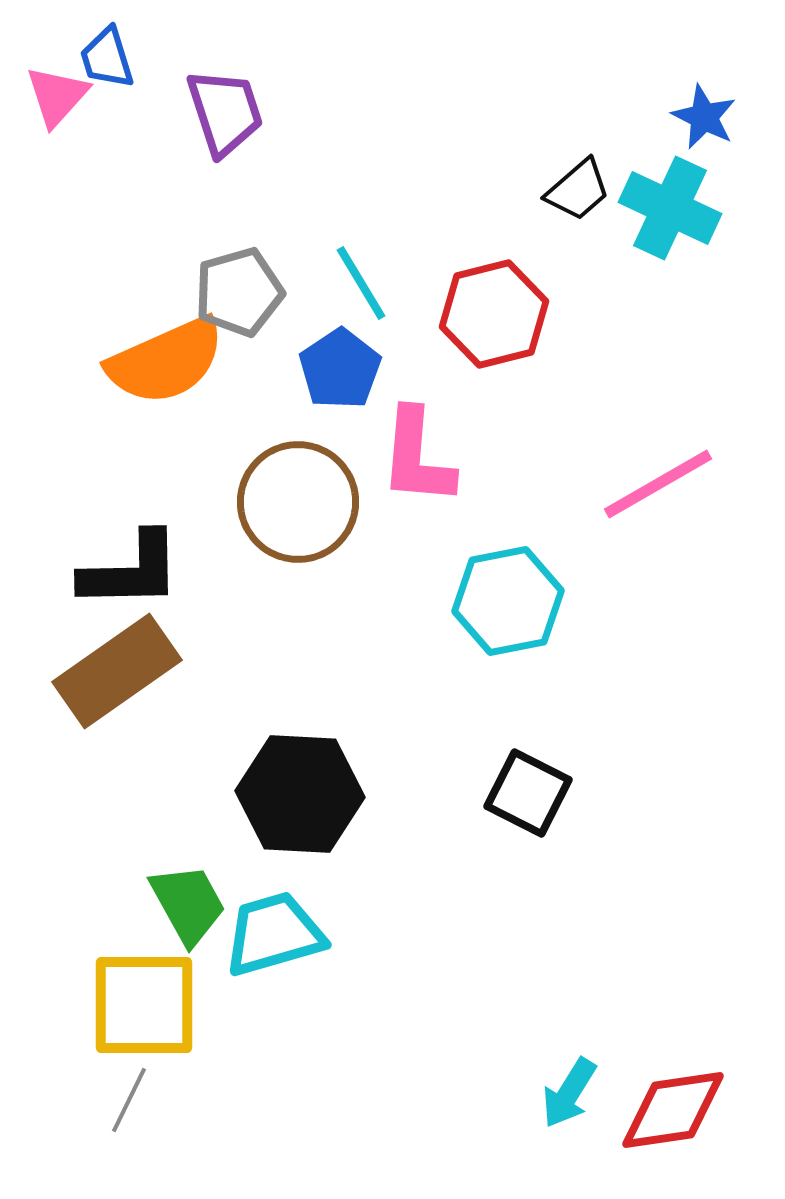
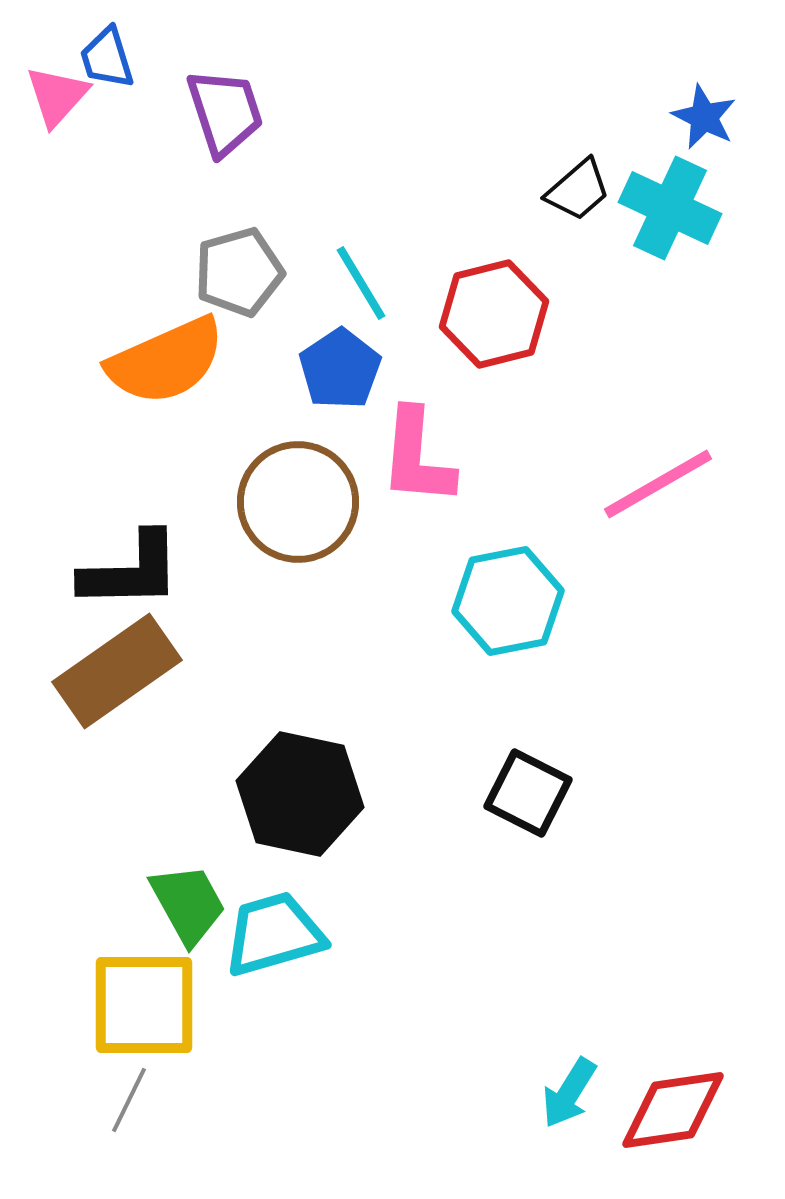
gray pentagon: moved 20 px up
black hexagon: rotated 9 degrees clockwise
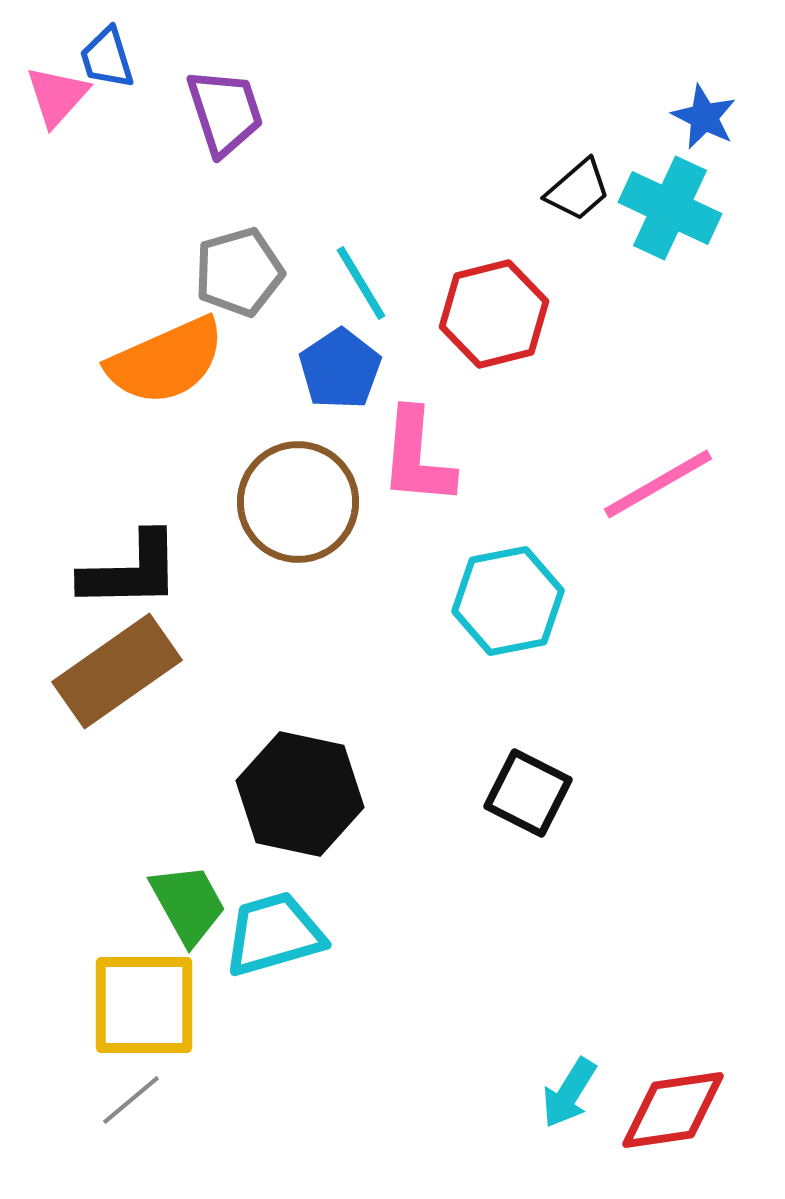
gray line: moved 2 px right; rotated 24 degrees clockwise
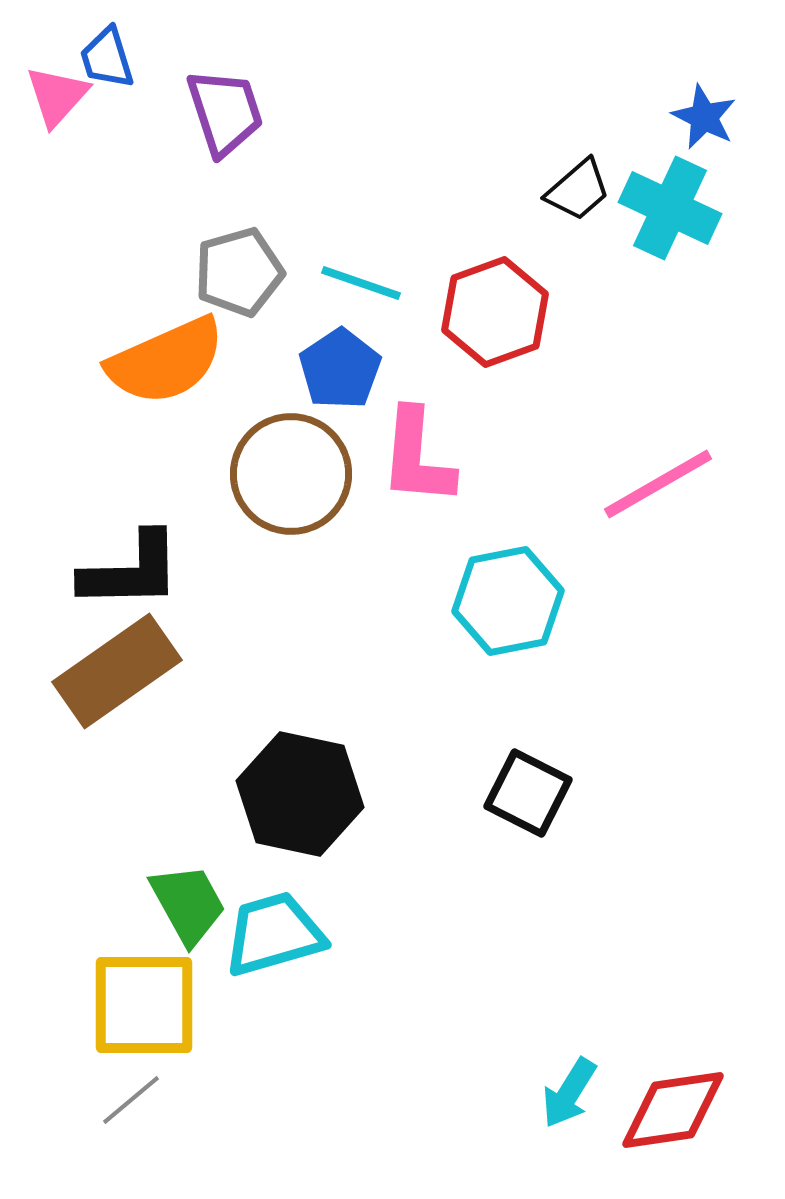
cyan line: rotated 40 degrees counterclockwise
red hexagon: moved 1 px right, 2 px up; rotated 6 degrees counterclockwise
brown circle: moved 7 px left, 28 px up
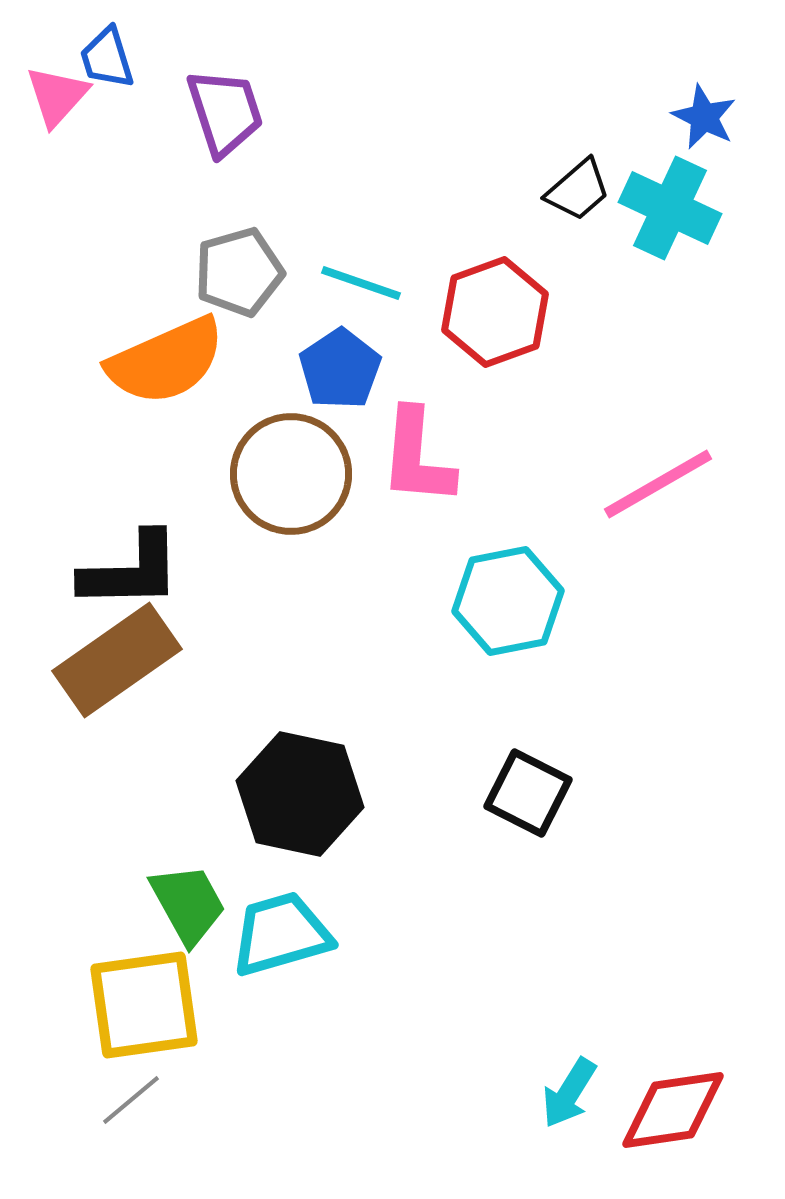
brown rectangle: moved 11 px up
cyan trapezoid: moved 7 px right
yellow square: rotated 8 degrees counterclockwise
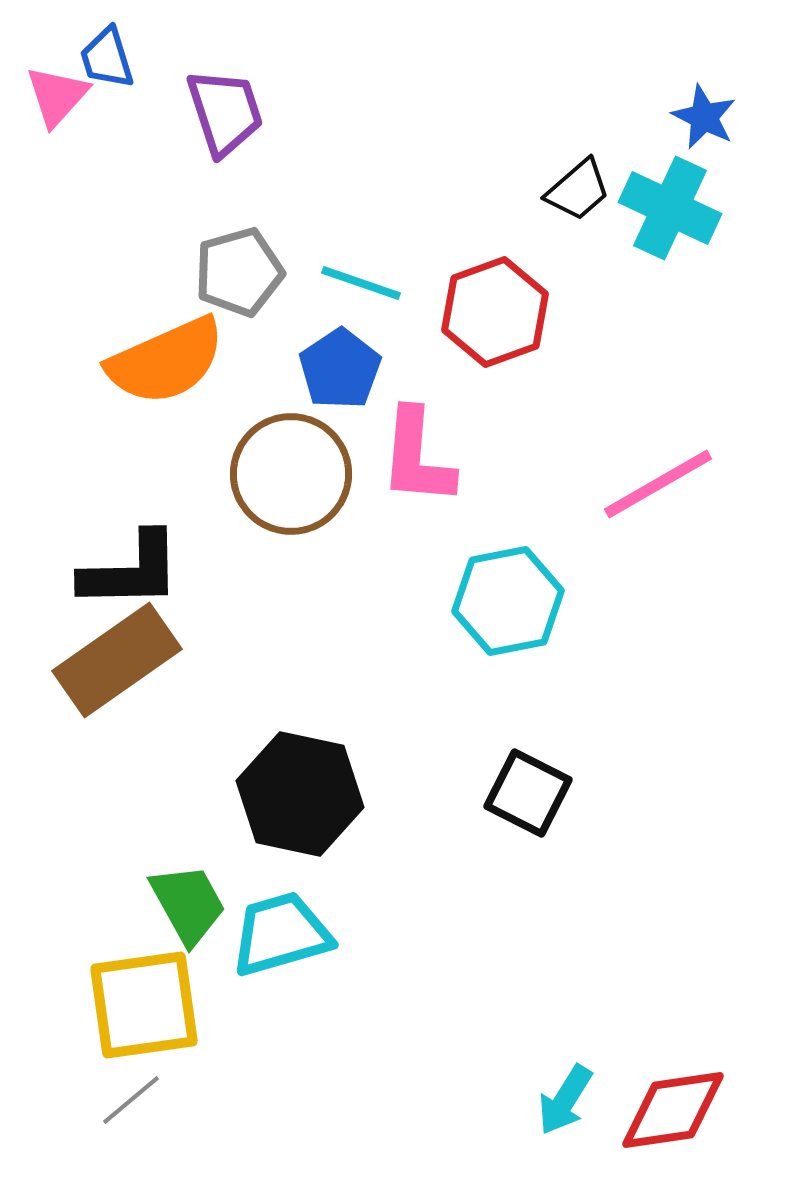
cyan arrow: moved 4 px left, 7 px down
